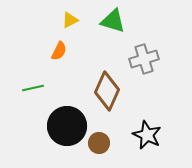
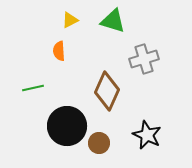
orange semicircle: rotated 150 degrees clockwise
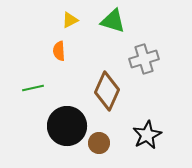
black star: rotated 20 degrees clockwise
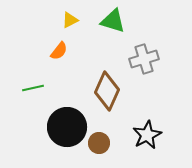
orange semicircle: rotated 138 degrees counterclockwise
black circle: moved 1 px down
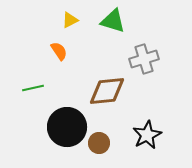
orange semicircle: rotated 72 degrees counterclockwise
brown diamond: rotated 60 degrees clockwise
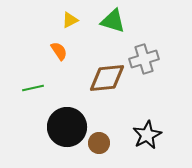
brown diamond: moved 13 px up
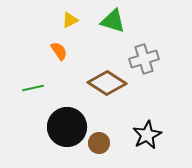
brown diamond: moved 5 px down; rotated 39 degrees clockwise
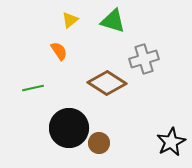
yellow triangle: rotated 12 degrees counterclockwise
black circle: moved 2 px right, 1 px down
black star: moved 24 px right, 7 px down
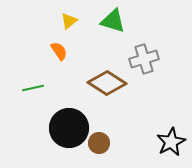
yellow triangle: moved 1 px left, 1 px down
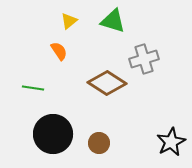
green line: rotated 20 degrees clockwise
black circle: moved 16 px left, 6 px down
